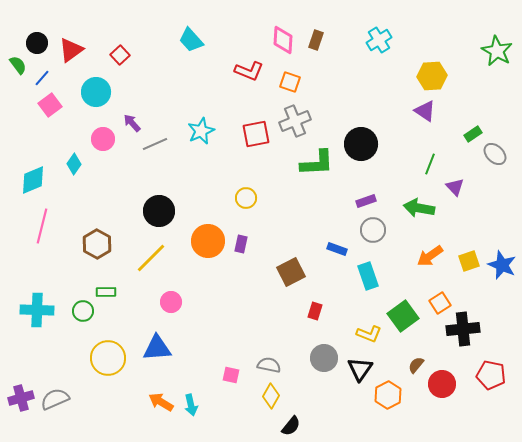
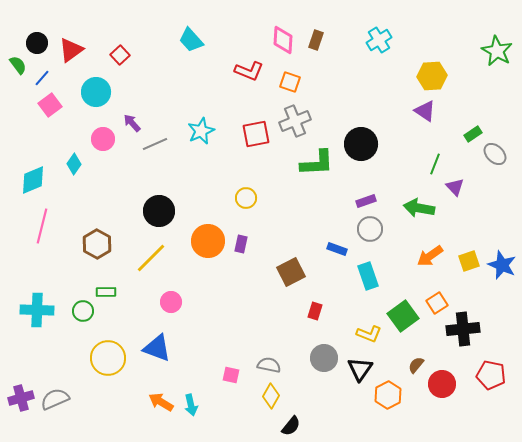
green line at (430, 164): moved 5 px right
gray circle at (373, 230): moved 3 px left, 1 px up
orange square at (440, 303): moved 3 px left
blue triangle at (157, 348): rotated 24 degrees clockwise
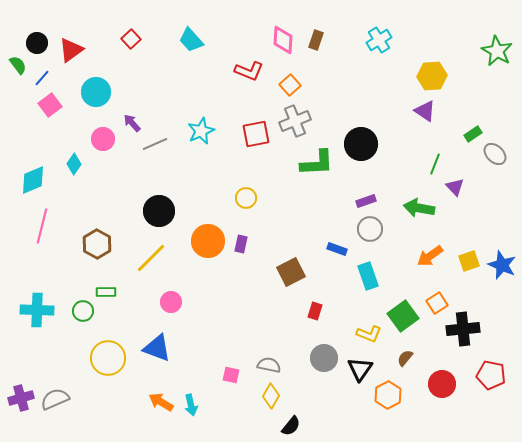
red square at (120, 55): moved 11 px right, 16 px up
orange square at (290, 82): moved 3 px down; rotated 30 degrees clockwise
brown semicircle at (416, 365): moved 11 px left, 7 px up
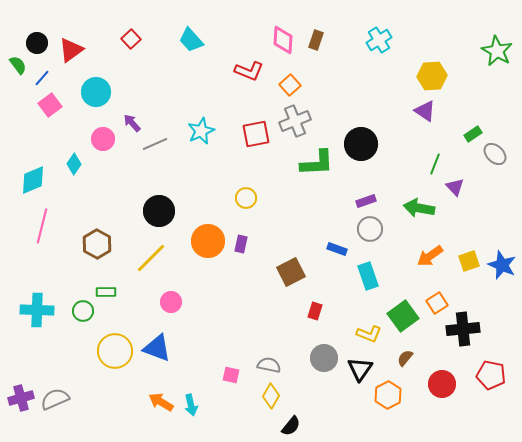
yellow circle at (108, 358): moved 7 px right, 7 px up
